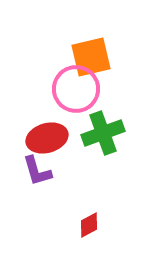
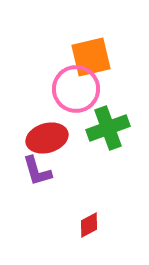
green cross: moved 5 px right, 5 px up
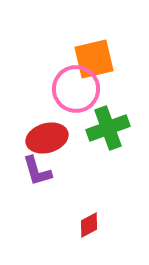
orange square: moved 3 px right, 2 px down
